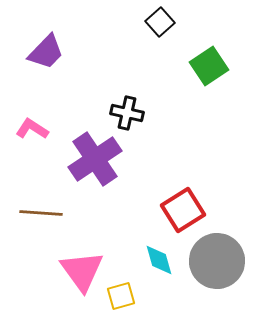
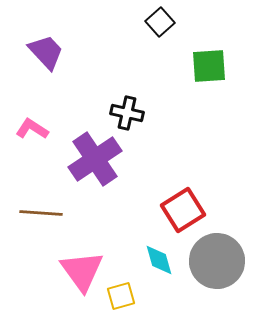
purple trapezoid: rotated 87 degrees counterclockwise
green square: rotated 30 degrees clockwise
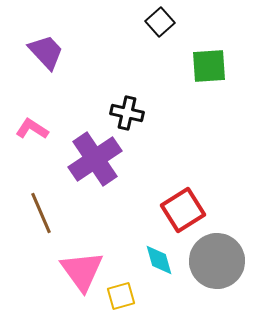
brown line: rotated 63 degrees clockwise
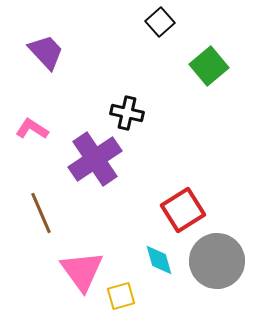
green square: rotated 36 degrees counterclockwise
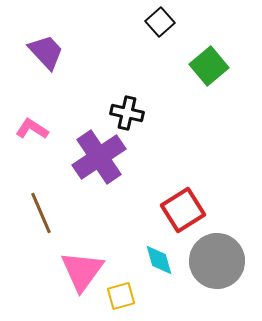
purple cross: moved 4 px right, 2 px up
pink triangle: rotated 12 degrees clockwise
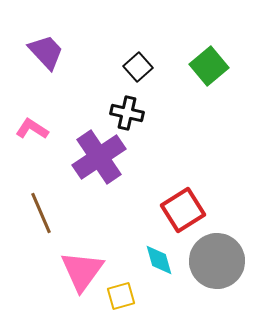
black square: moved 22 px left, 45 px down
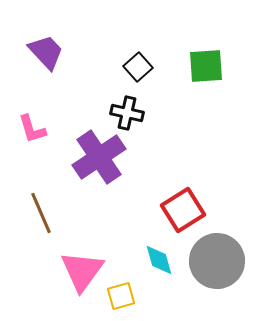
green square: moved 3 px left; rotated 36 degrees clockwise
pink L-shape: rotated 140 degrees counterclockwise
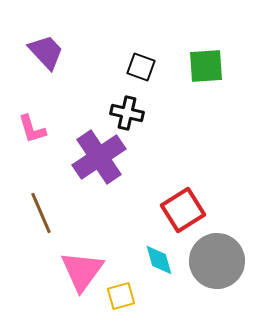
black square: moved 3 px right; rotated 28 degrees counterclockwise
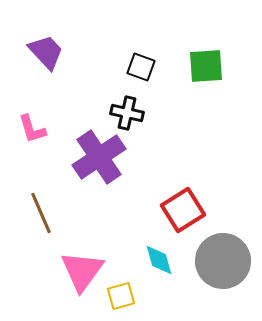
gray circle: moved 6 px right
